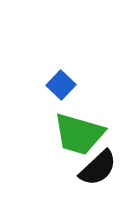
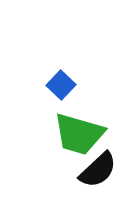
black semicircle: moved 2 px down
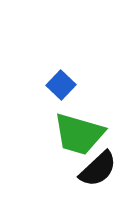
black semicircle: moved 1 px up
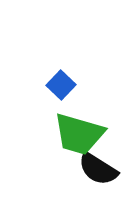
black semicircle: rotated 75 degrees clockwise
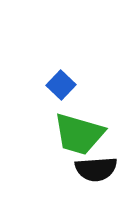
black semicircle: moved 2 px left; rotated 36 degrees counterclockwise
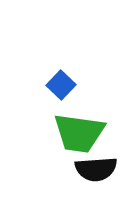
green trapezoid: moved 1 px up; rotated 8 degrees counterclockwise
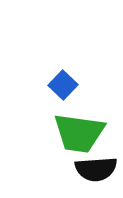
blue square: moved 2 px right
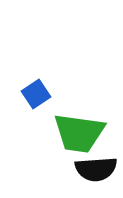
blue square: moved 27 px left, 9 px down; rotated 12 degrees clockwise
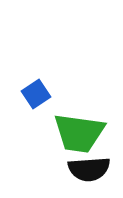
black semicircle: moved 7 px left
